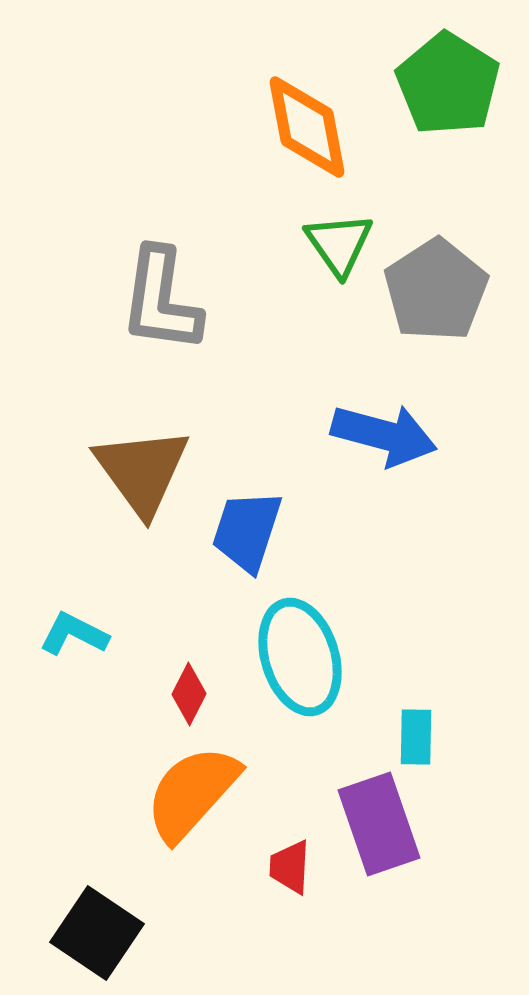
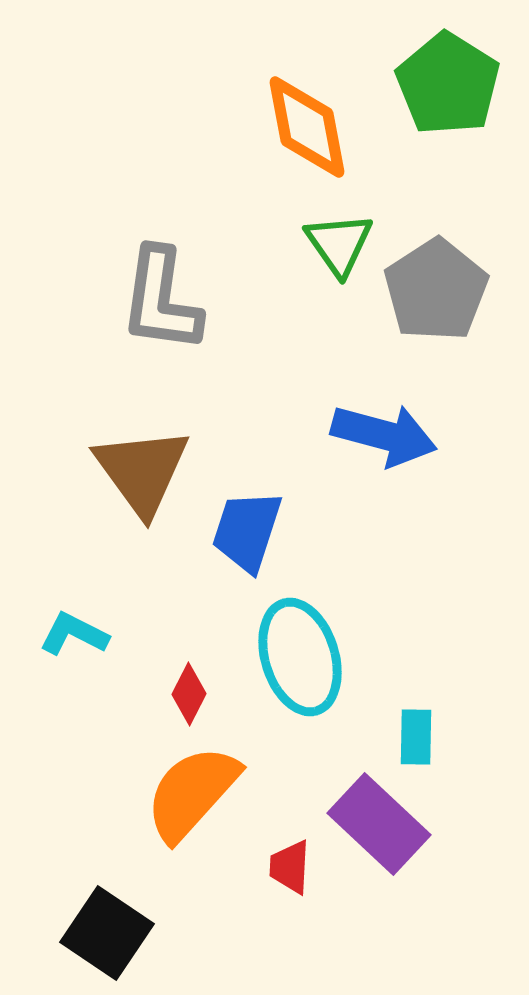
purple rectangle: rotated 28 degrees counterclockwise
black square: moved 10 px right
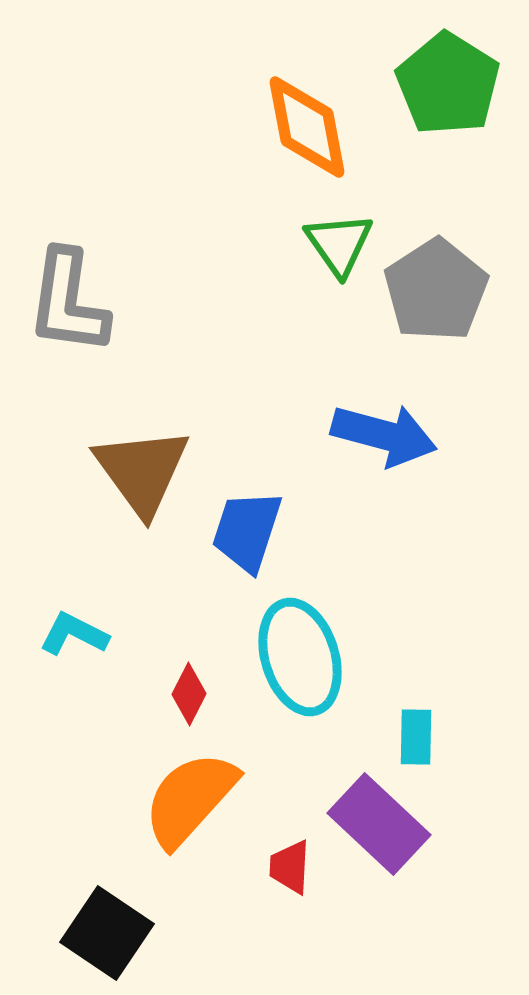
gray L-shape: moved 93 px left, 2 px down
orange semicircle: moved 2 px left, 6 px down
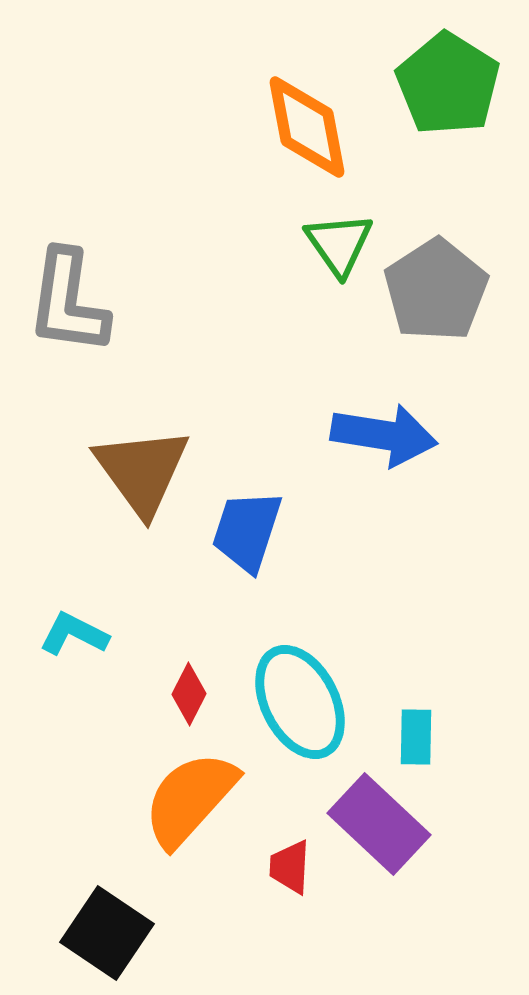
blue arrow: rotated 6 degrees counterclockwise
cyan ellipse: moved 45 px down; rotated 10 degrees counterclockwise
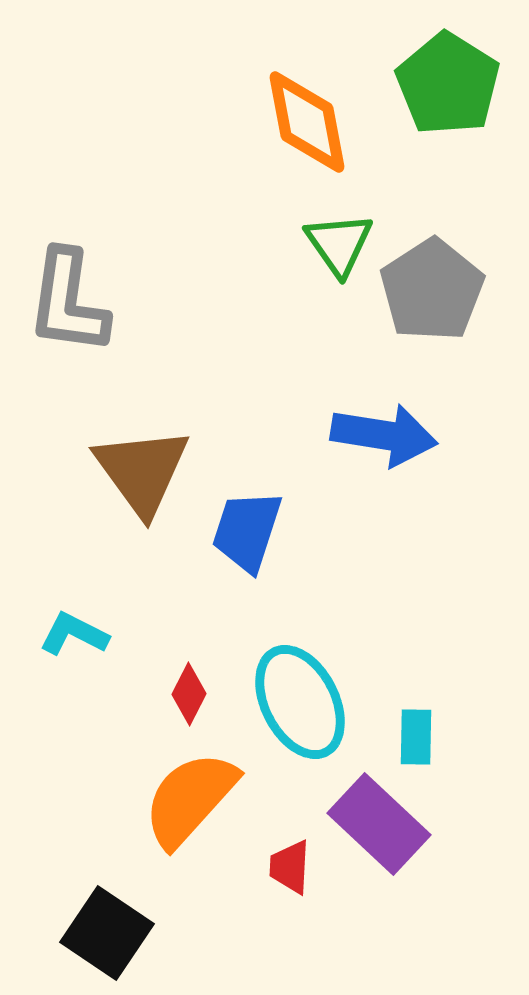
orange diamond: moved 5 px up
gray pentagon: moved 4 px left
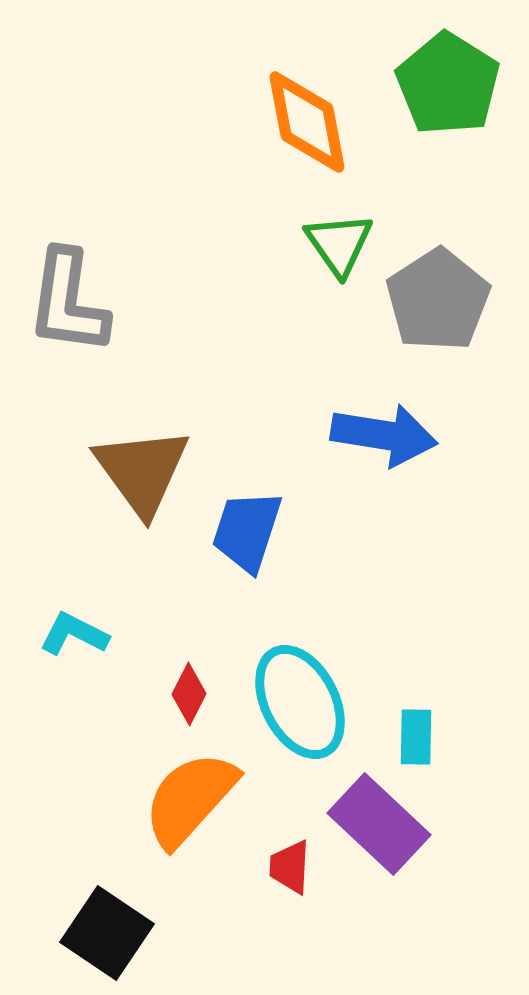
gray pentagon: moved 6 px right, 10 px down
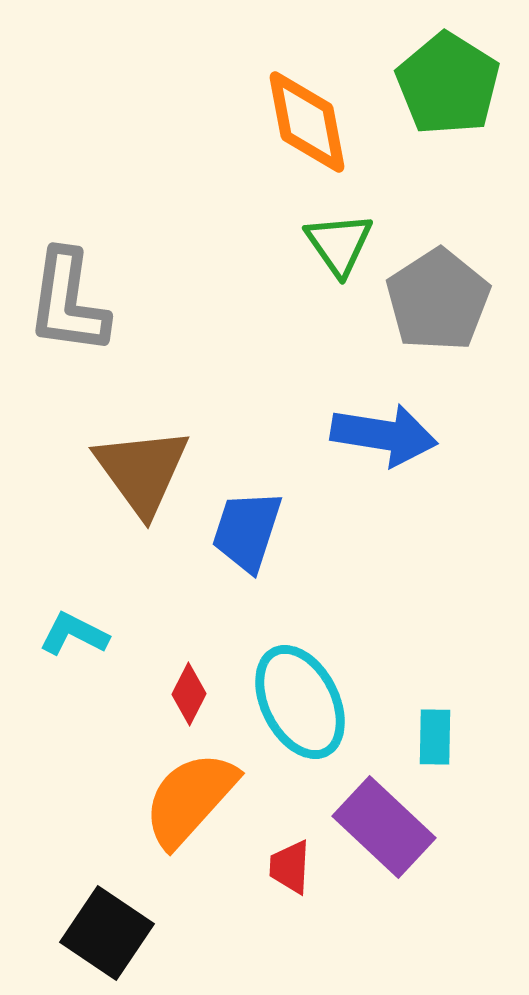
cyan rectangle: moved 19 px right
purple rectangle: moved 5 px right, 3 px down
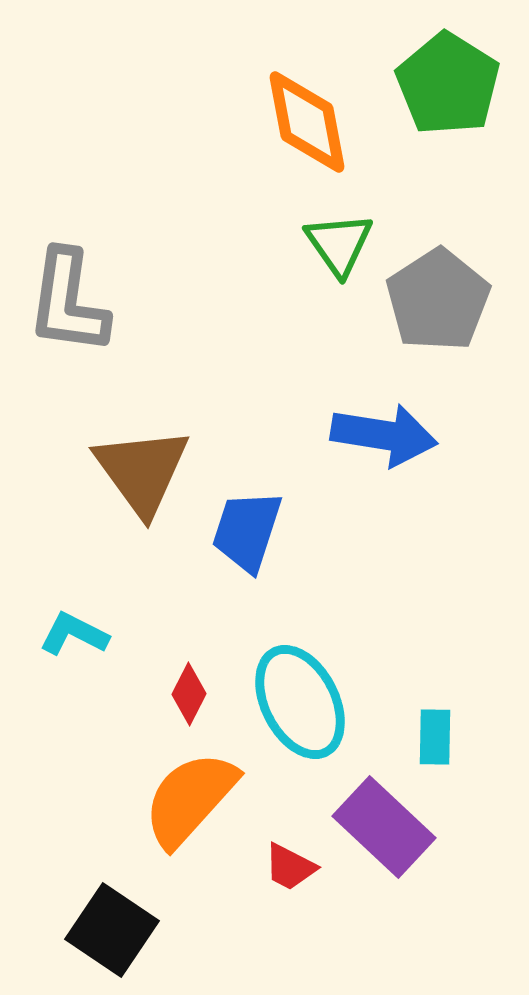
red trapezoid: rotated 66 degrees counterclockwise
black square: moved 5 px right, 3 px up
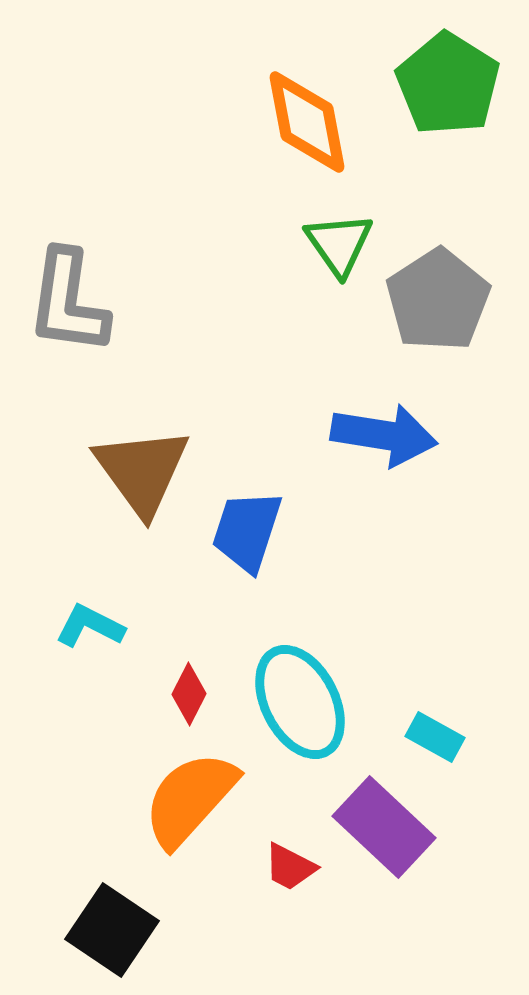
cyan L-shape: moved 16 px right, 8 px up
cyan rectangle: rotated 62 degrees counterclockwise
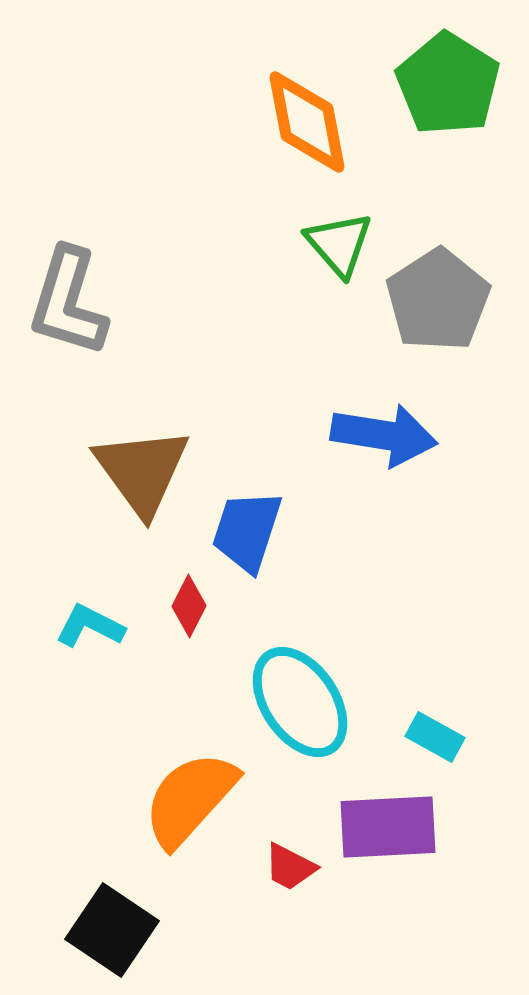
green triangle: rotated 6 degrees counterclockwise
gray L-shape: rotated 9 degrees clockwise
red diamond: moved 88 px up
cyan ellipse: rotated 7 degrees counterclockwise
purple rectangle: moved 4 px right; rotated 46 degrees counterclockwise
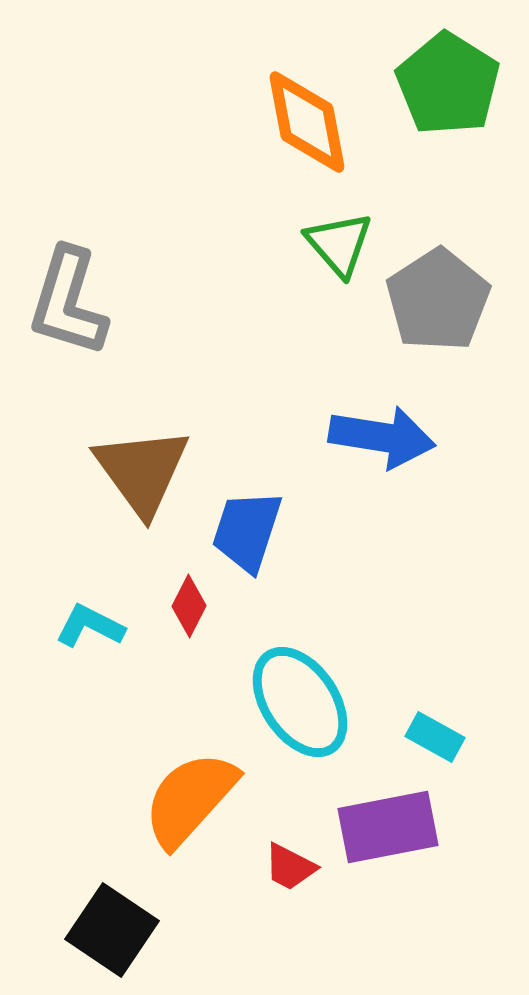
blue arrow: moved 2 px left, 2 px down
purple rectangle: rotated 8 degrees counterclockwise
